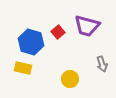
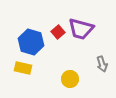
purple trapezoid: moved 6 px left, 3 px down
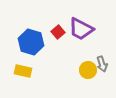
purple trapezoid: rotated 12 degrees clockwise
yellow rectangle: moved 3 px down
yellow circle: moved 18 px right, 9 px up
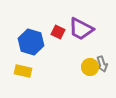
red square: rotated 24 degrees counterclockwise
yellow circle: moved 2 px right, 3 px up
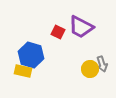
purple trapezoid: moved 2 px up
blue hexagon: moved 13 px down
yellow circle: moved 2 px down
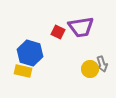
purple trapezoid: rotated 36 degrees counterclockwise
blue hexagon: moved 1 px left, 2 px up
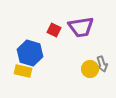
red square: moved 4 px left, 2 px up
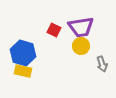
blue hexagon: moved 7 px left
yellow circle: moved 9 px left, 23 px up
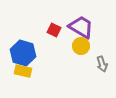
purple trapezoid: rotated 140 degrees counterclockwise
